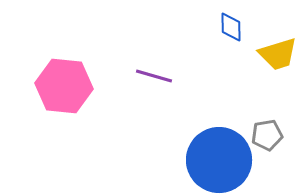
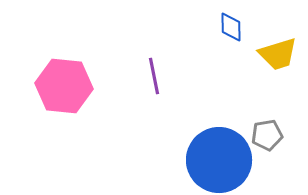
purple line: rotated 63 degrees clockwise
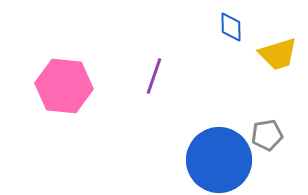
purple line: rotated 30 degrees clockwise
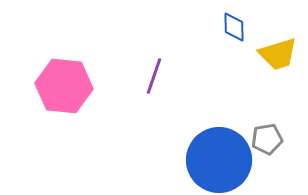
blue diamond: moved 3 px right
gray pentagon: moved 4 px down
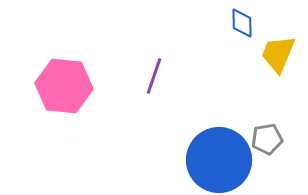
blue diamond: moved 8 px right, 4 px up
yellow trapezoid: rotated 129 degrees clockwise
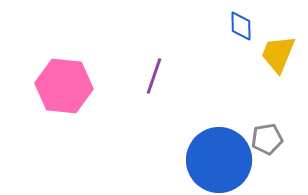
blue diamond: moved 1 px left, 3 px down
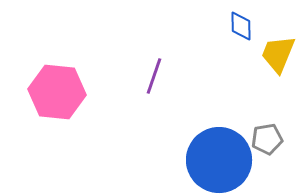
pink hexagon: moved 7 px left, 6 px down
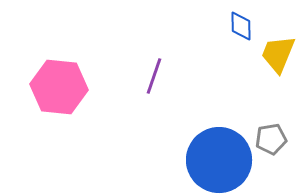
pink hexagon: moved 2 px right, 5 px up
gray pentagon: moved 4 px right
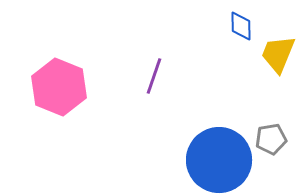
pink hexagon: rotated 16 degrees clockwise
